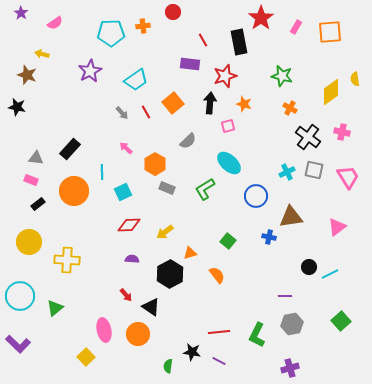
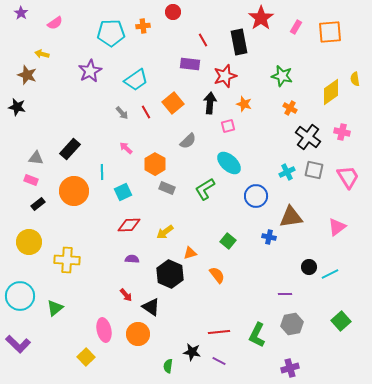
black hexagon at (170, 274): rotated 8 degrees counterclockwise
purple line at (285, 296): moved 2 px up
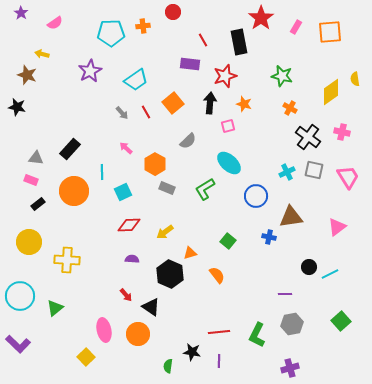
purple line at (219, 361): rotated 64 degrees clockwise
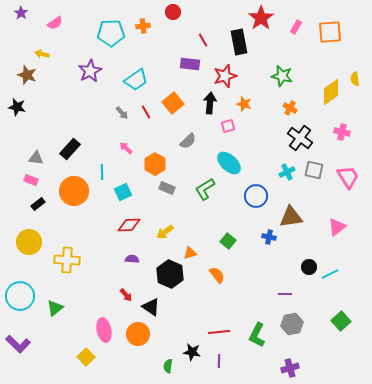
black cross at (308, 137): moved 8 px left, 1 px down
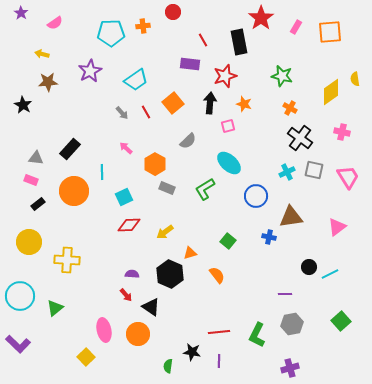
brown star at (27, 75): moved 21 px right, 7 px down; rotated 24 degrees counterclockwise
black star at (17, 107): moved 6 px right, 2 px up; rotated 18 degrees clockwise
cyan square at (123, 192): moved 1 px right, 5 px down
purple semicircle at (132, 259): moved 15 px down
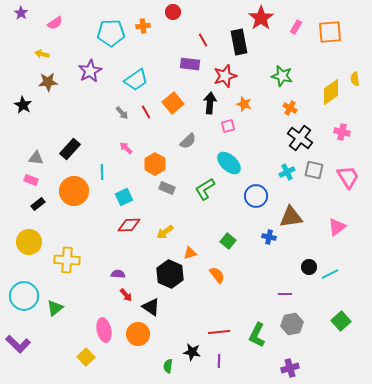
purple semicircle at (132, 274): moved 14 px left
cyan circle at (20, 296): moved 4 px right
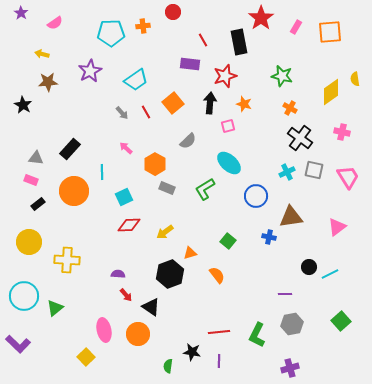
black hexagon at (170, 274): rotated 16 degrees clockwise
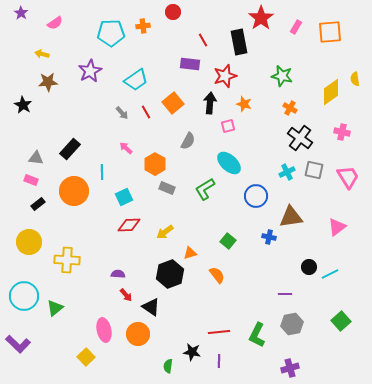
gray semicircle at (188, 141): rotated 18 degrees counterclockwise
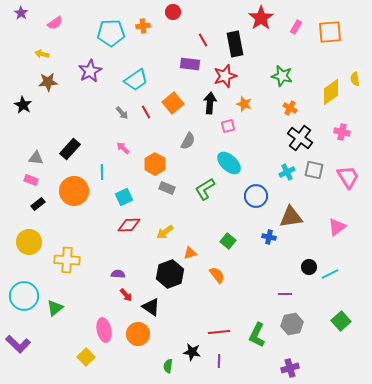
black rectangle at (239, 42): moved 4 px left, 2 px down
pink arrow at (126, 148): moved 3 px left
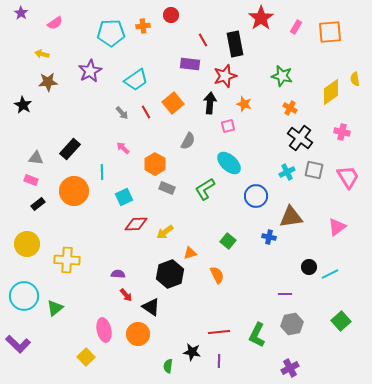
red circle at (173, 12): moved 2 px left, 3 px down
red diamond at (129, 225): moved 7 px right, 1 px up
yellow circle at (29, 242): moved 2 px left, 2 px down
orange semicircle at (217, 275): rotated 12 degrees clockwise
purple cross at (290, 368): rotated 12 degrees counterclockwise
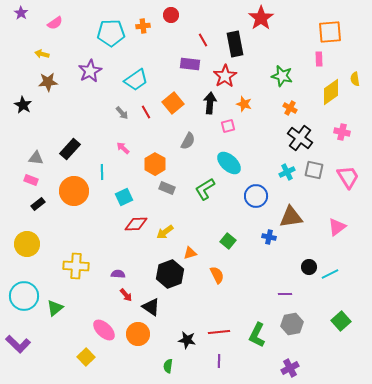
pink rectangle at (296, 27): moved 23 px right, 32 px down; rotated 32 degrees counterclockwise
red star at (225, 76): rotated 15 degrees counterclockwise
yellow cross at (67, 260): moved 9 px right, 6 px down
pink ellipse at (104, 330): rotated 35 degrees counterclockwise
black star at (192, 352): moved 5 px left, 12 px up
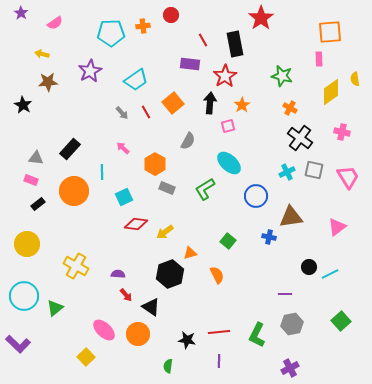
orange star at (244, 104): moved 2 px left, 1 px down; rotated 21 degrees clockwise
red diamond at (136, 224): rotated 10 degrees clockwise
yellow cross at (76, 266): rotated 25 degrees clockwise
